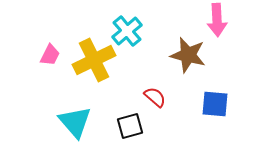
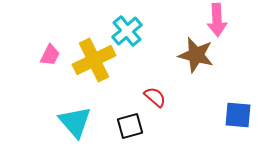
brown star: moved 8 px right
blue square: moved 23 px right, 11 px down
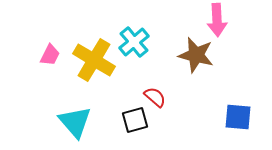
cyan cross: moved 7 px right, 11 px down
yellow cross: rotated 33 degrees counterclockwise
blue square: moved 2 px down
black square: moved 5 px right, 6 px up
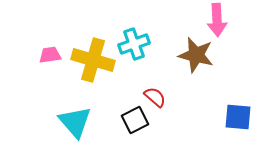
cyan cross: moved 2 px down; rotated 20 degrees clockwise
pink trapezoid: rotated 125 degrees counterclockwise
yellow cross: moved 1 px left; rotated 15 degrees counterclockwise
black square: rotated 12 degrees counterclockwise
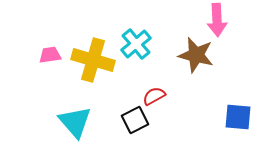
cyan cross: moved 2 px right; rotated 20 degrees counterclockwise
red semicircle: moved 1 px left, 1 px up; rotated 70 degrees counterclockwise
